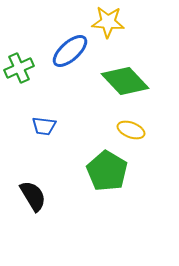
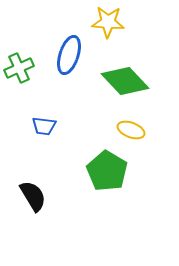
blue ellipse: moved 1 px left, 4 px down; rotated 30 degrees counterclockwise
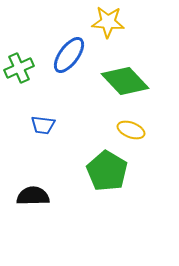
blue ellipse: rotated 18 degrees clockwise
blue trapezoid: moved 1 px left, 1 px up
black semicircle: rotated 60 degrees counterclockwise
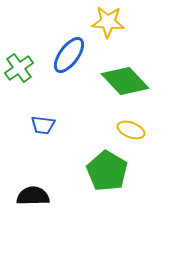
green cross: rotated 12 degrees counterclockwise
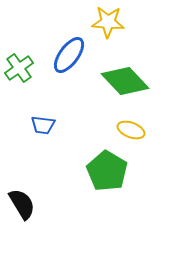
black semicircle: moved 11 px left, 8 px down; rotated 60 degrees clockwise
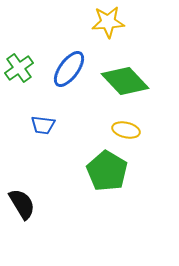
yellow star: rotated 8 degrees counterclockwise
blue ellipse: moved 14 px down
yellow ellipse: moved 5 px left; rotated 8 degrees counterclockwise
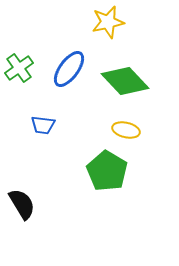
yellow star: rotated 8 degrees counterclockwise
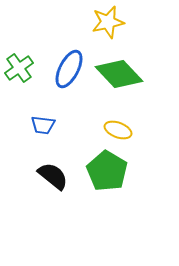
blue ellipse: rotated 9 degrees counterclockwise
green diamond: moved 6 px left, 7 px up
yellow ellipse: moved 8 px left; rotated 8 degrees clockwise
black semicircle: moved 31 px right, 28 px up; rotated 20 degrees counterclockwise
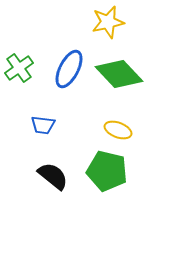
green pentagon: rotated 18 degrees counterclockwise
